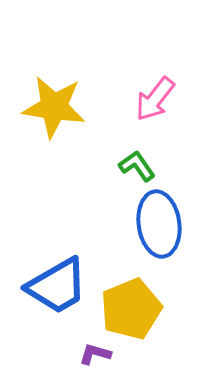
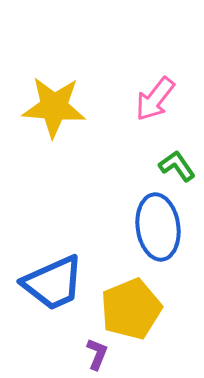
yellow star: rotated 4 degrees counterclockwise
green L-shape: moved 40 px right
blue ellipse: moved 1 px left, 3 px down
blue trapezoid: moved 4 px left, 3 px up; rotated 6 degrees clockwise
purple L-shape: moved 2 px right; rotated 96 degrees clockwise
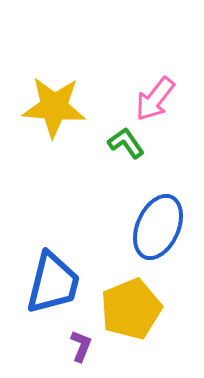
green L-shape: moved 51 px left, 23 px up
blue ellipse: rotated 32 degrees clockwise
blue trapezoid: rotated 52 degrees counterclockwise
purple L-shape: moved 16 px left, 8 px up
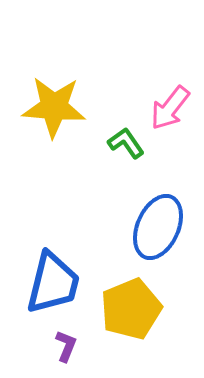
pink arrow: moved 15 px right, 9 px down
purple L-shape: moved 15 px left
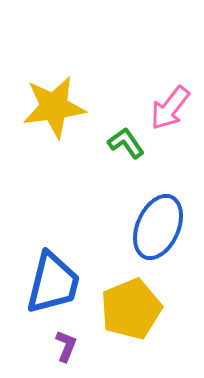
yellow star: rotated 12 degrees counterclockwise
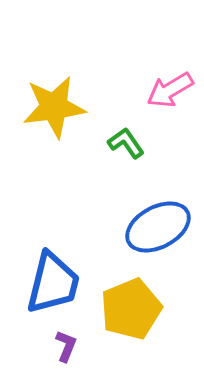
pink arrow: moved 18 px up; rotated 21 degrees clockwise
blue ellipse: rotated 38 degrees clockwise
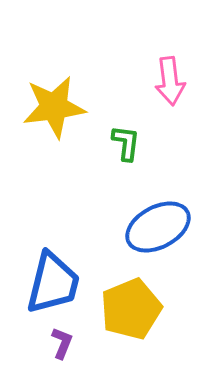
pink arrow: moved 9 px up; rotated 66 degrees counterclockwise
green L-shape: rotated 42 degrees clockwise
purple L-shape: moved 4 px left, 3 px up
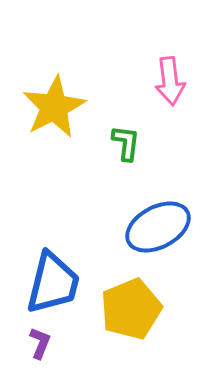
yellow star: rotated 20 degrees counterclockwise
purple L-shape: moved 22 px left
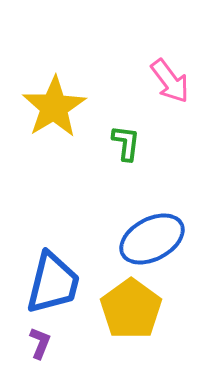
pink arrow: rotated 30 degrees counterclockwise
yellow star: rotated 4 degrees counterclockwise
blue ellipse: moved 6 px left, 12 px down
yellow pentagon: rotated 14 degrees counterclockwise
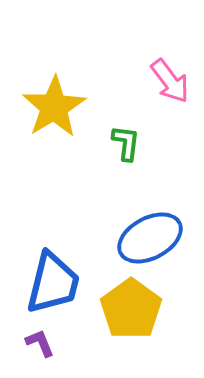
blue ellipse: moved 2 px left, 1 px up
purple L-shape: rotated 44 degrees counterclockwise
